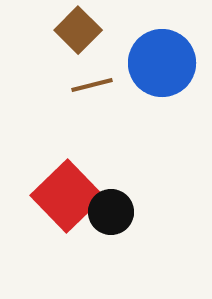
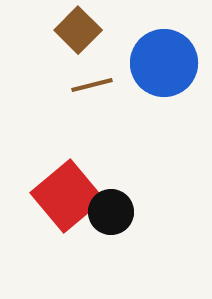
blue circle: moved 2 px right
red square: rotated 4 degrees clockwise
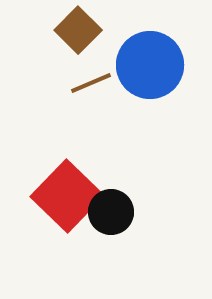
blue circle: moved 14 px left, 2 px down
brown line: moved 1 px left, 2 px up; rotated 9 degrees counterclockwise
red square: rotated 6 degrees counterclockwise
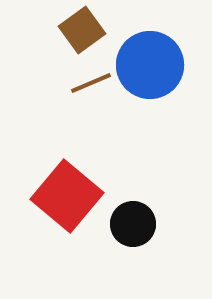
brown square: moved 4 px right; rotated 9 degrees clockwise
red square: rotated 4 degrees counterclockwise
black circle: moved 22 px right, 12 px down
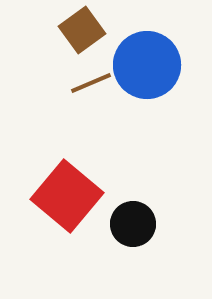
blue circle: moved 3 px left
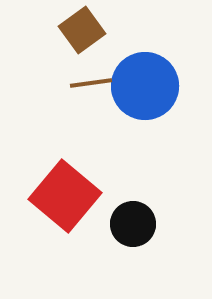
blue circle: moved 2 px left, 21 px down
brown line: rotated 15 degrees clockwise
red square: moved 2 px left
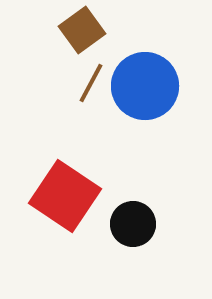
brown line: rotated 54 degrees counterclockwise
red square: rotated 6 degrees counterclockwise
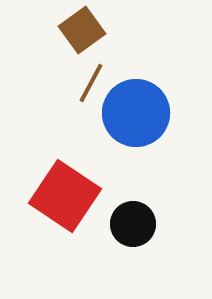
blue circle: moved 9 px left, 27 px down
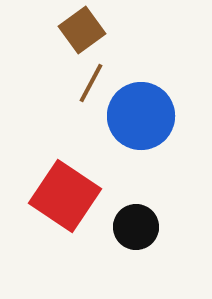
blue circle: moved 5 px right, 3 px down
black circle: moved 3 px right, 3 px down
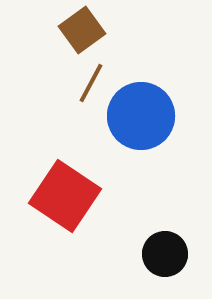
black circle: moved 29 px right, 27 px down
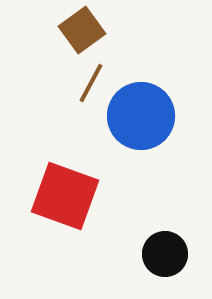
red square: rotated 14 degrees counterclockwise
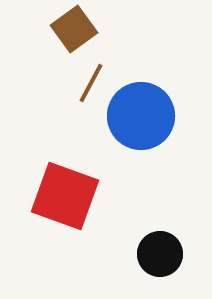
brown square: moved 8 px left, 1 px up
black circle: moved 5 px left
